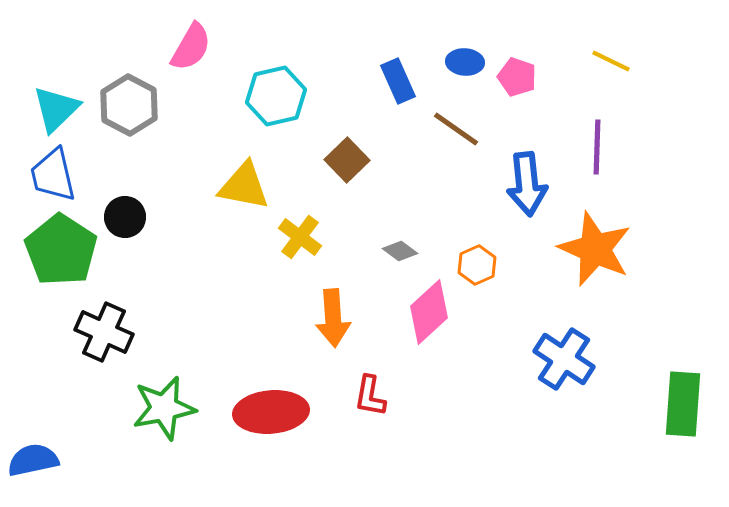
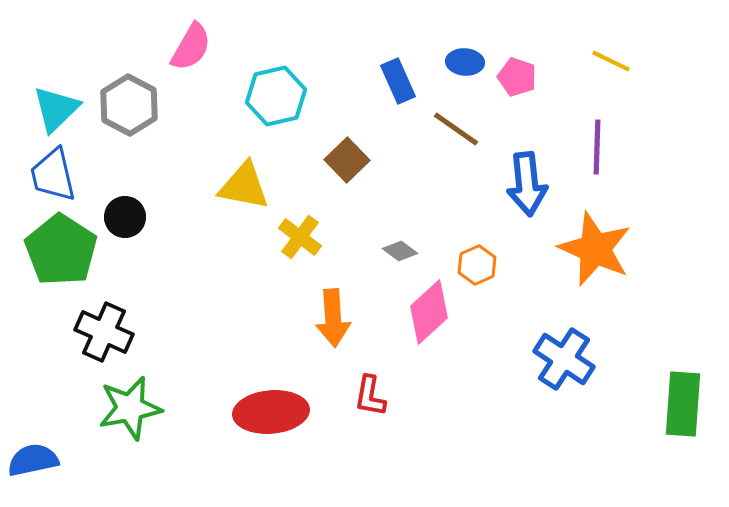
green star: moved 34 px left
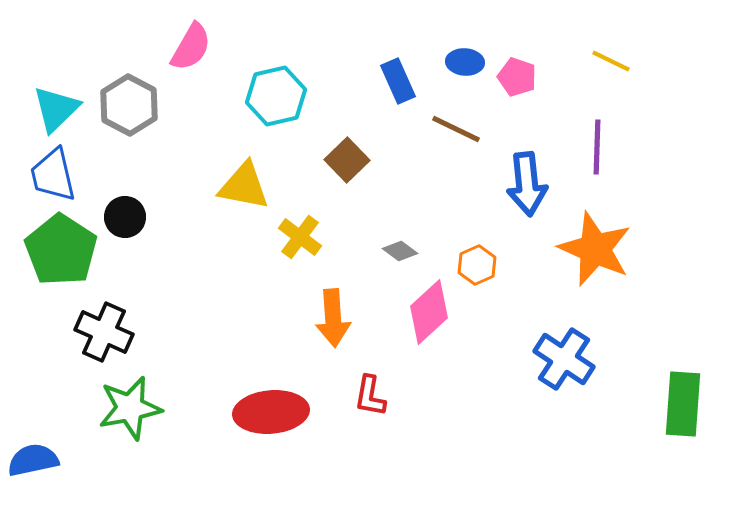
brown line: rotated 9 degrees counterclockwise
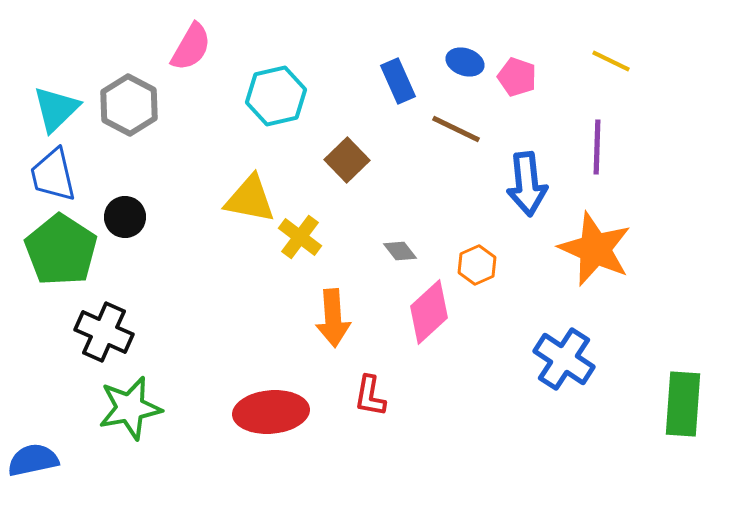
blue ellipse: rotated 15 degrees clockwise
yellow triangle: moved 6 px right, 13 px down
gray diamond: rotated 16 degrees clockwise
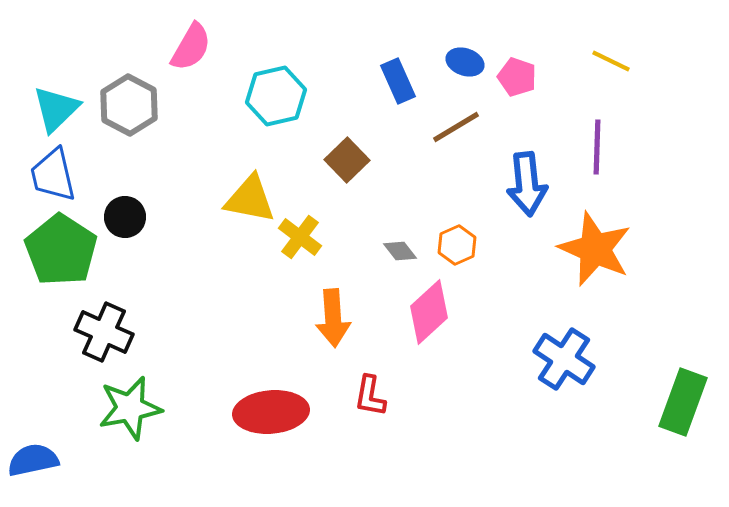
brown line: moved 2 px up; rotated 57 degrees counterclockwise
orange hexagon: moved 20 px left, 20 px up
green rectangle: moved 2 px up; rotated 16 degrees clockwise
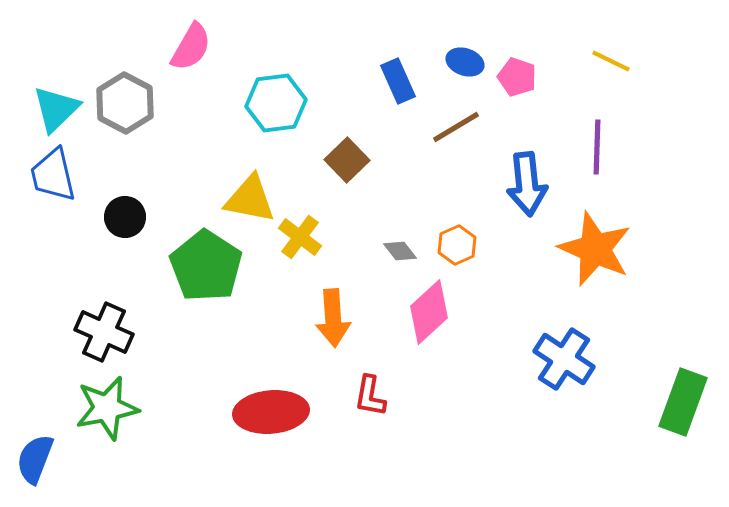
cyan hexagon: moved 7 px down; rotated 6 degrees clockwise
gray hexagon: moved 4 px left, 2 px up
green pentagon: moved 145 px right, 16 px down
green star: moved 23 px left
blue semicircle: moved 2 px right, 1 px up; rotated 57 degrees counterclockwise
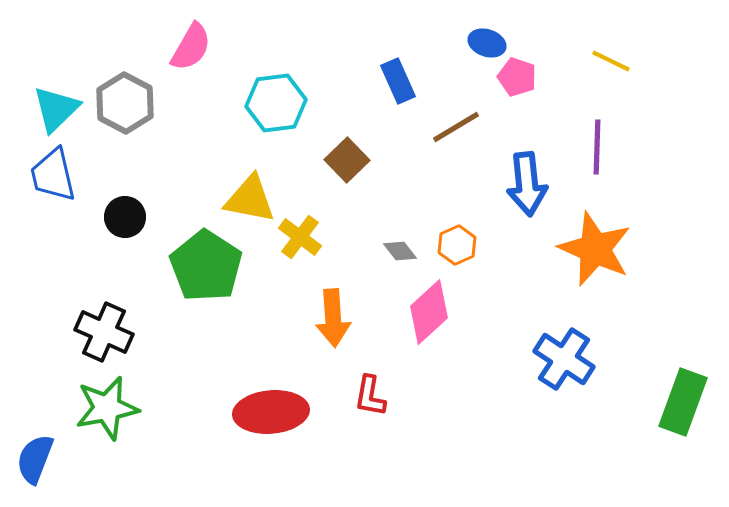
blue ellipse: moved 22 px right, 19 px up
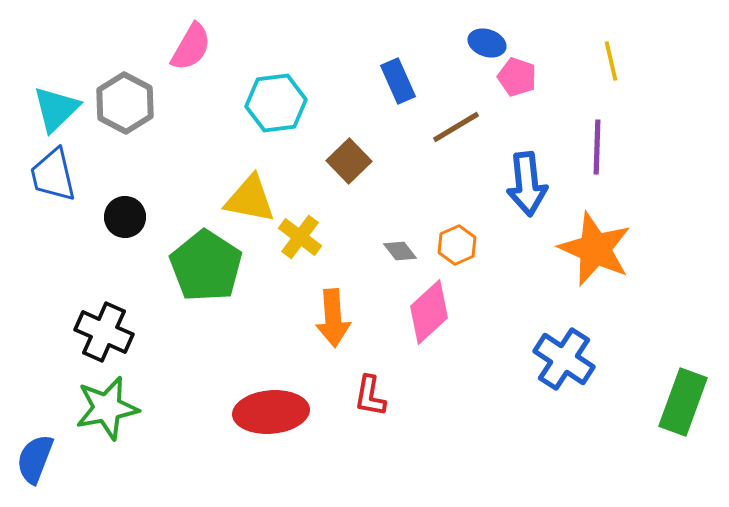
yellow line: rotated 51 degrees clockwise
brown square: moved 2 px right, 1 px down
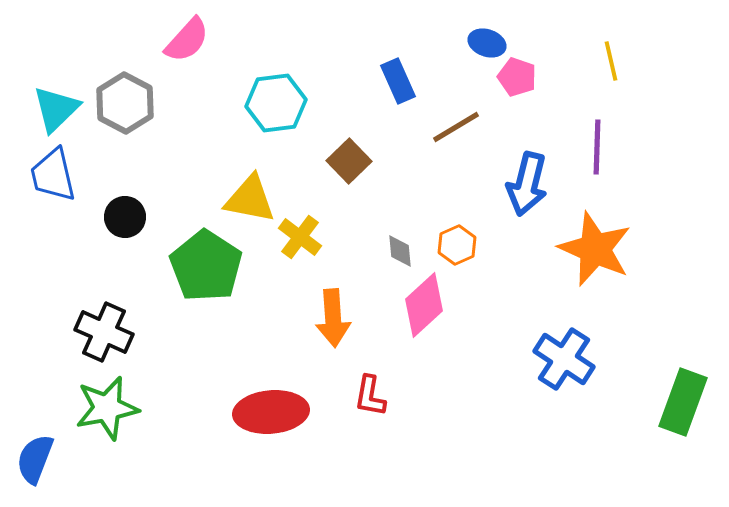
pink semicircle: moved 4 px left, 7 px up; rotated 12 degrees clockwise
blue arrow: rotated 20 degrees clockwise
gray diamond: rotated 32 degrees clockwise
pink diamond: moved 5 px left, 7 px up
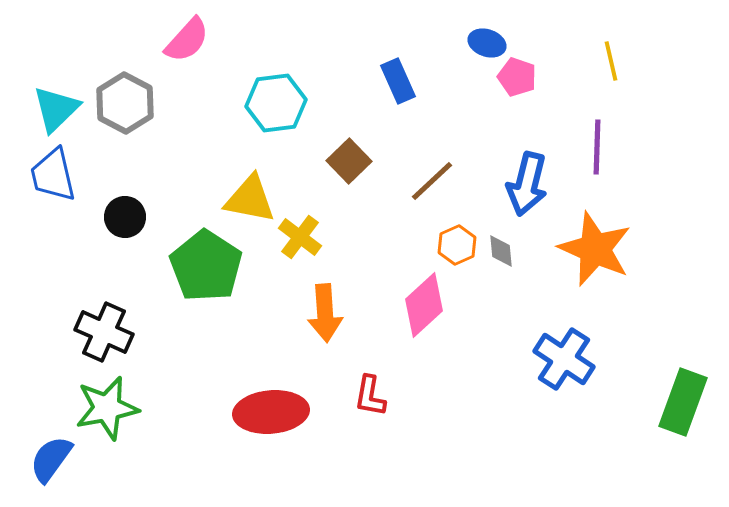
brown line: moved 24 px left, 54 px down; rotated 12 degrees counterclockwise
gray diamond: moved 101 px right
orange arrow: moved 8 px left, 5 px up
blue semicircle: moved 16 px right; rotated 15 degrees clockwise
